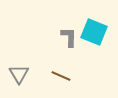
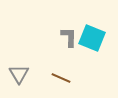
cyan square: moved 2 px left, 6 px down
brown line: moved 2 px down
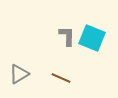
gray L-shape: moved 2 px left, 1 px up
gray triangle: rotated 30 degrees clockwise
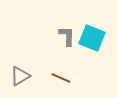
gray triangle: moved 1 px right, 2 px down
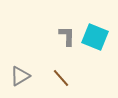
cyan square: moved 3 px right, 1 px up
brown line: rotated 24 degrees clockwise
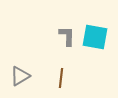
cyan square: rotated 12 degrees counterclockwise
brown line: rotated 48 degrees clockwise
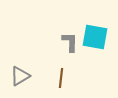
gray L-shape: moved 3 px right, 6 px down
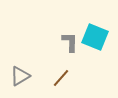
cyan square: rotated 12 degrees clockwise
brown line: rotated 36 degrees clockwise
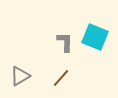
gray L-shape: moved 5 px left
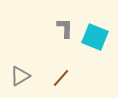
gray L-shape: moved 14 px up
